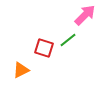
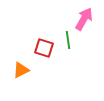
pink arrow: moved 1 px left, 4 px down; rotated 15 degrees counterclockwise
green line: rotated 60 degrees counterclockwise
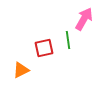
red square: rotated 30 degrees counterclockwise
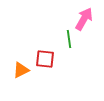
green line: moved 1 px right, 1 px up
red square: moved 1 px right, 11 px down; rotated 18 degrees clockwise
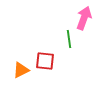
pink arrow: moved 1 px up; rotated 10 degrees counterclockwise
red square: moved 2 px down
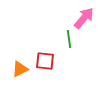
pink arrow: rotated 20 degrees clockwise
orange triangle: moved 1 px left, 1 px up
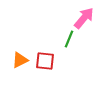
green line: rotated 30 degrees clockwise
orange triangle: moved 9 px up
